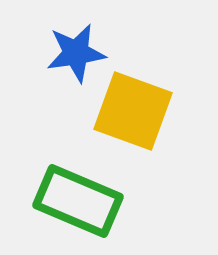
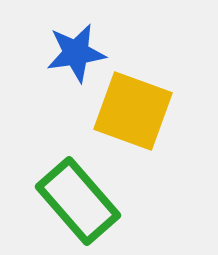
green rectangle: rotated 26 degrees clockwise
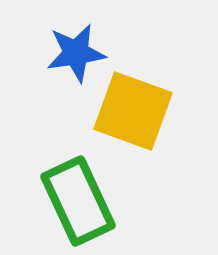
green rectangle: rotated 16 degrees clockwise
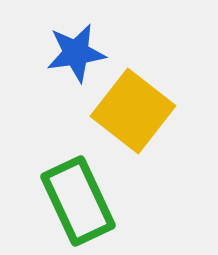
yellow square: rotated 18 degrees clockwise
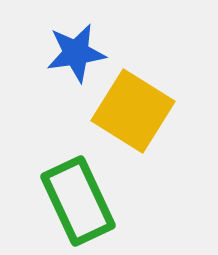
yellow square: rotated 6 degrees counterclockwise
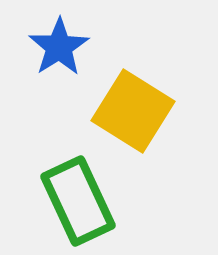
blue star: moved 17 px left, 6 px up; rotated 24 degrees counterclockwise
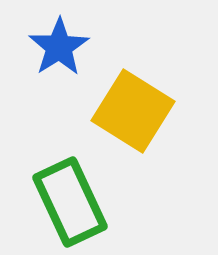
green rectangle: moved 8 px left, 1 px down
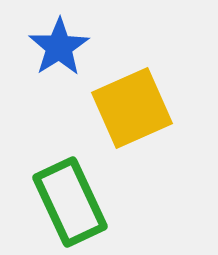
yellow square: moved 1 px left, 3 px up; rotated 34 degrees clockwise
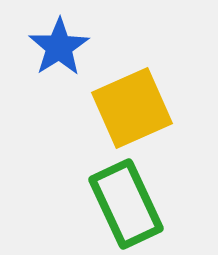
green rectangle: moved 56 px right, 2 px down
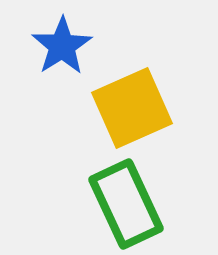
blue star: moved 3 px right, 1 px up
